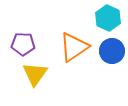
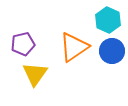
cyan hexagon: moved 2 px down
purple pentagon: rotated 15 degrees counterclockwise
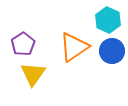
purple pentagon: rotated 20 degrees counterclockwise
yellow triangle: moved 2 px left
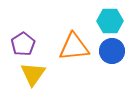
cyan hexagon: moved 2 px right, 1 px down; rotated 25 degrees counterclockwise
orange triangle: rotated 28 degrees clockwise
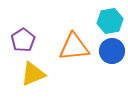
cyan hexagon: rotated 10 degrees counterclockwise
purple pentagon: moved 4 px up
yellow triangle: rotated 32 degrees clockwise
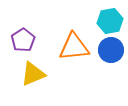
blue circle: moved 1 px left, 1 px up
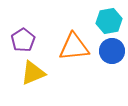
cyan hexagon: moved 1 px left
blue circle: moved 1 px right, 1 px down
yellow triangle: moved 1 px up
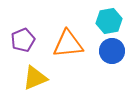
purple pentagon: rotated 10 degrees clockwise
orange triangle: moved 6 px left, 3 px up
yellow triangle: moved 2 px right, 5 px down
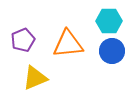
cyan hexagon: rotated 10 degrees clockwise
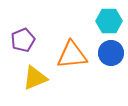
orange triangle: moved 4 px right, 11 px down
blue circle: moved 1 px left, 2 px down
